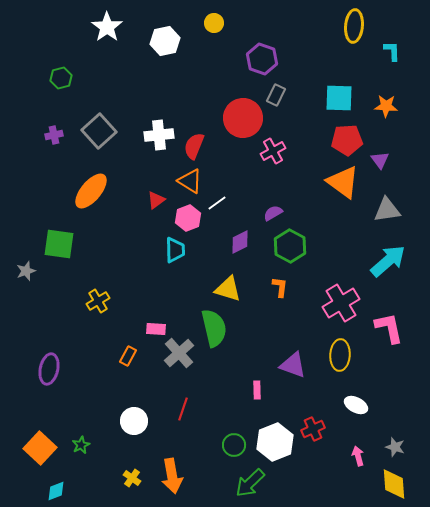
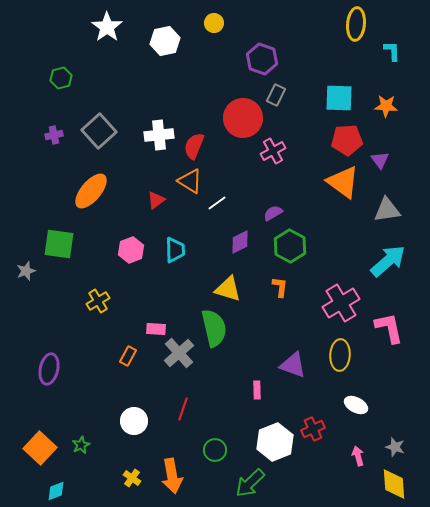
yellow ellipse at (354, 26): moved 2 px right, 2 px up
pink hexagon at (188, 218): moved 57 px left, 32 px down
green circle at (234, 445): moved 19 px left, 5 px down
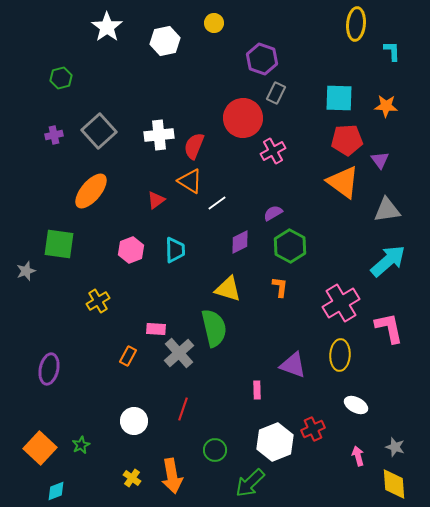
gray rectangle at (276, 95): moved 2 px up
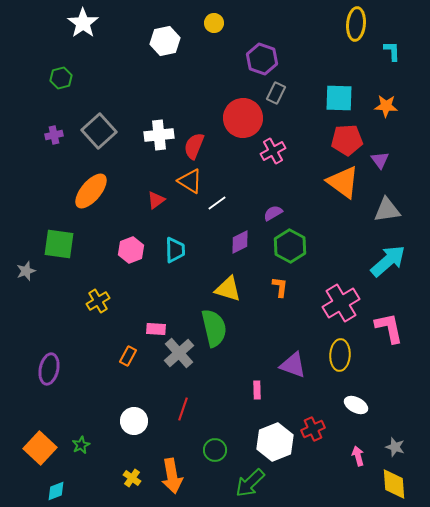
white star at (107, 27): moved 24 px left, 4 px up
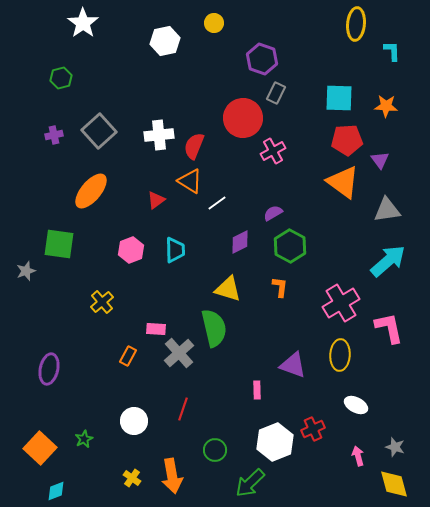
yellow cross at (98, 301): moved 4 px right, 1 px down; rotated 10 degrees counterclockwise
green star at (81, 445): moved 3 px right, 6 px up
yellow diamond at (394, 484): rotated 12 degrees counterclockwise
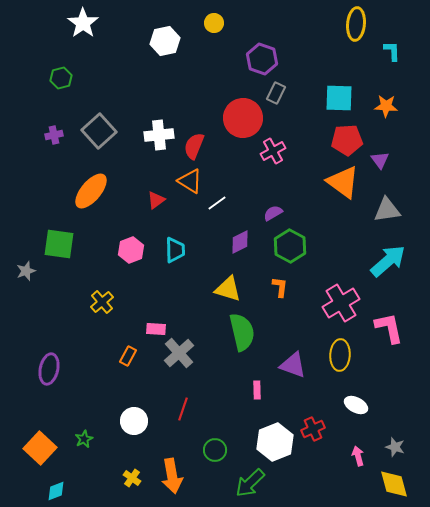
green semicircle at (214, 328): moved 28 px right, 4 px down
